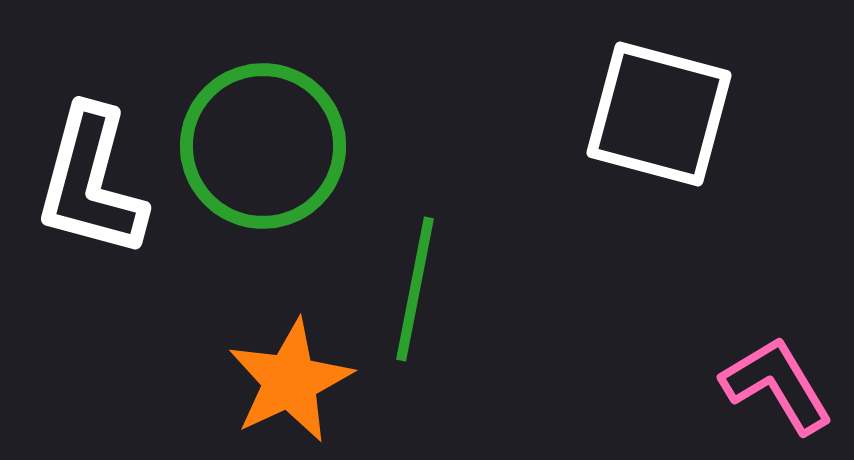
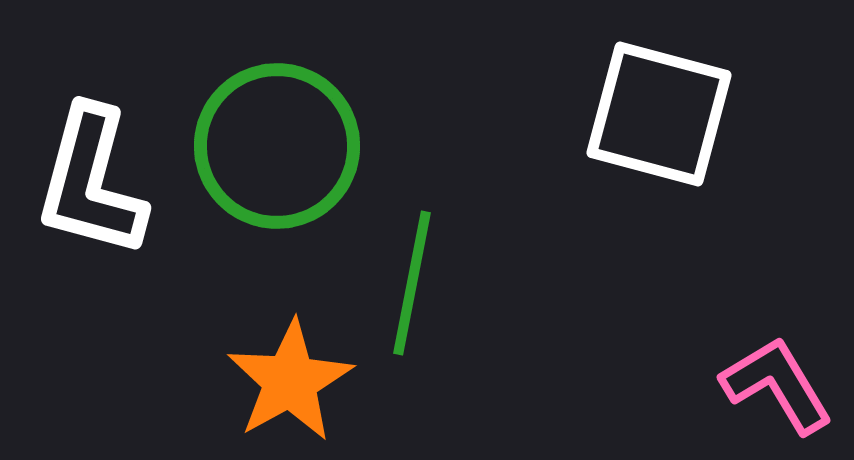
green circle: moved 14 px right
green line: moved 3 px left, 6 px up
orange star: rotated 4 degrees counterclockwise
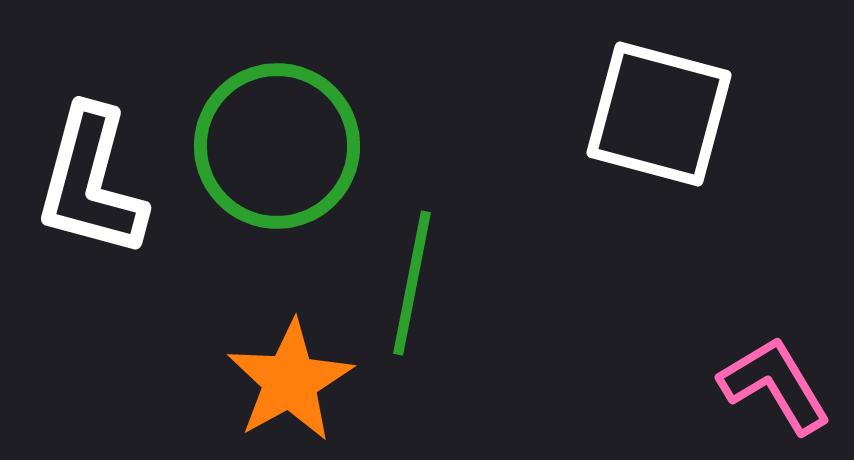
pink L-shape: moved 2 px left
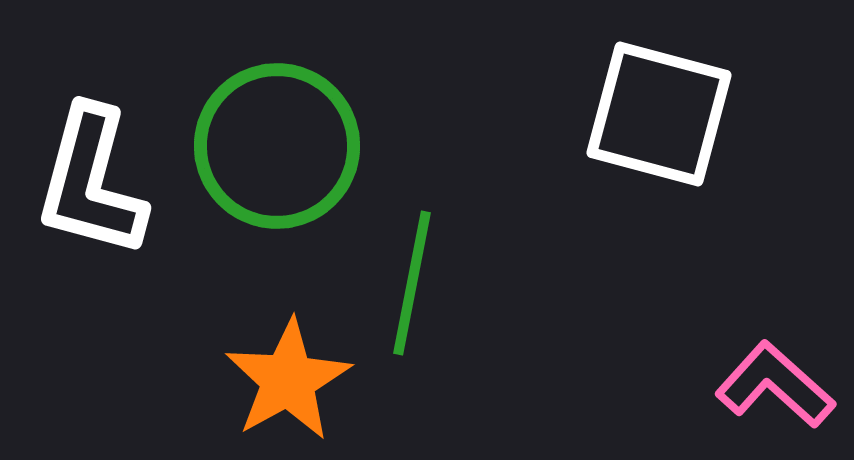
orange star: moved 2 px left, 1 px up
pink L-shape: rotated 17 degrees counterclockwise
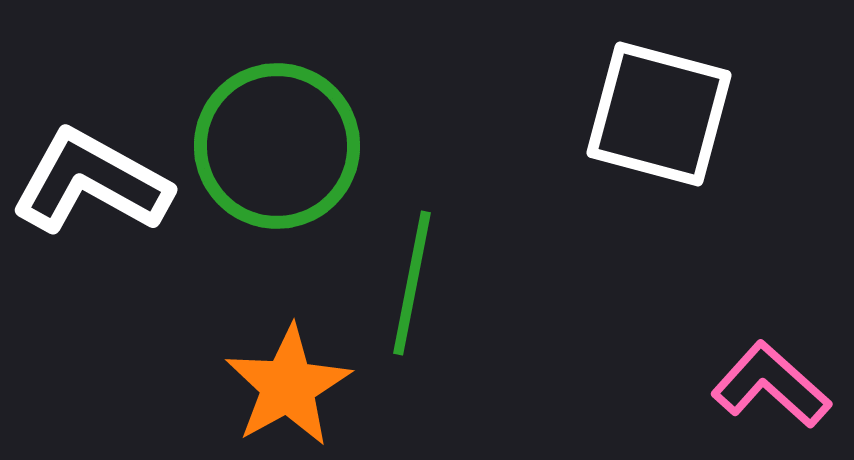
white L-shape: rotated 104 degrees clockwise
orange star: moved 6 px down
pink L-shape: moved 4 px left
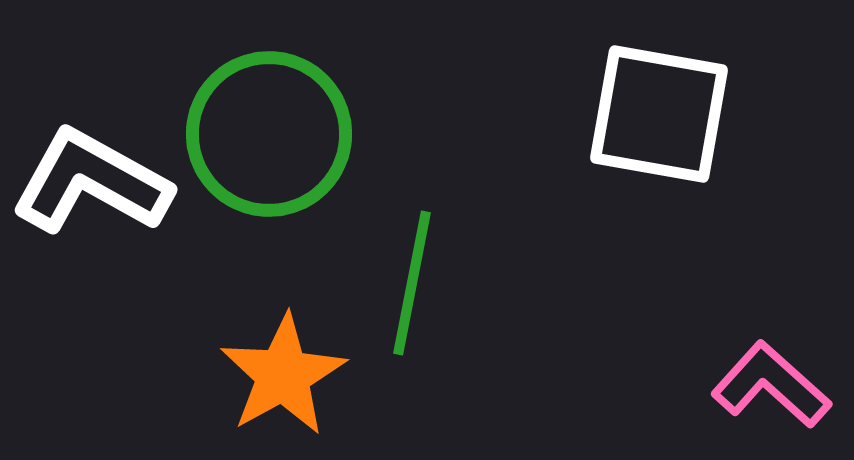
white square: rotated 5 degrees counterclockwise
green circle: moved 8 px left, 12 px up
orange star: moved 5 px left, 11 px up
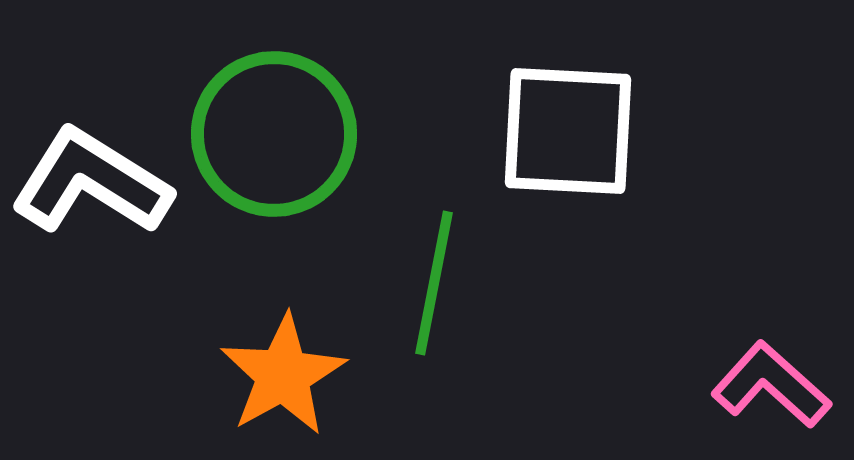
white square: moved 91 px left, 17 px down; rotated 7 degrees counterclockwise
green circle: moved 5 px right
white L-shape: rotated 3 degrees clockwise
green line: moved 22 px right
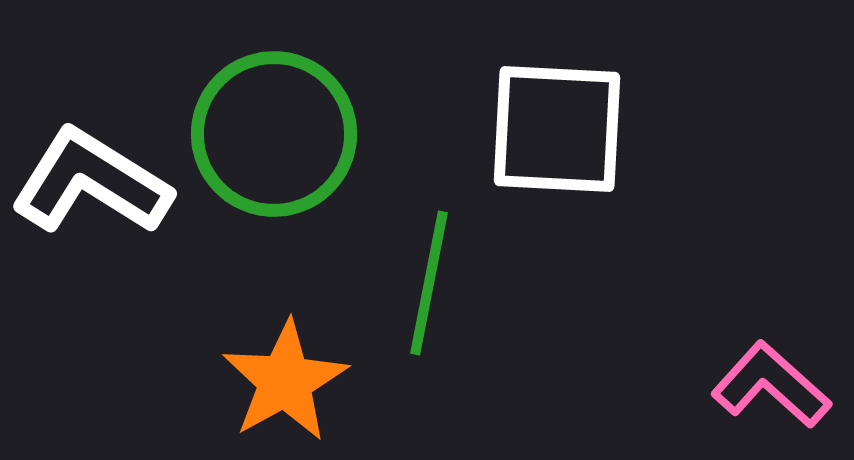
white square: moved 11 px left, 2 px up
green line: moved 5 px left
orange star: moved 2 px right, 6 px down
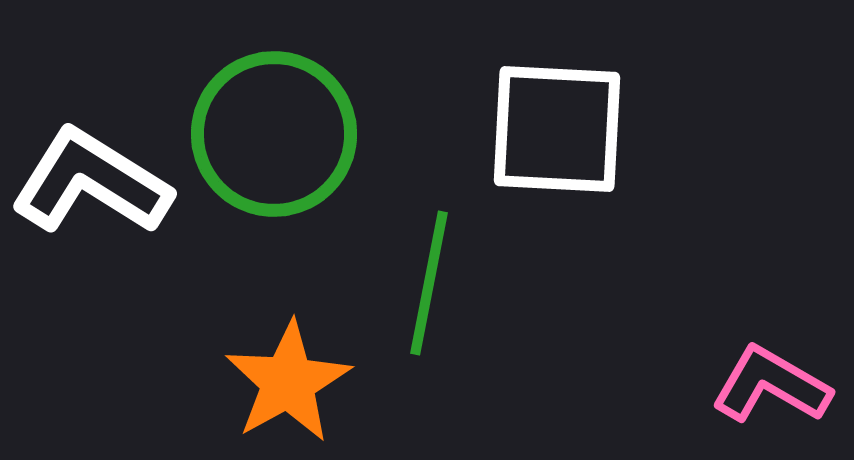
orange star: moved 3 px right, 1 px down
pink L-shape: rotated 12 degrees counterclockwise
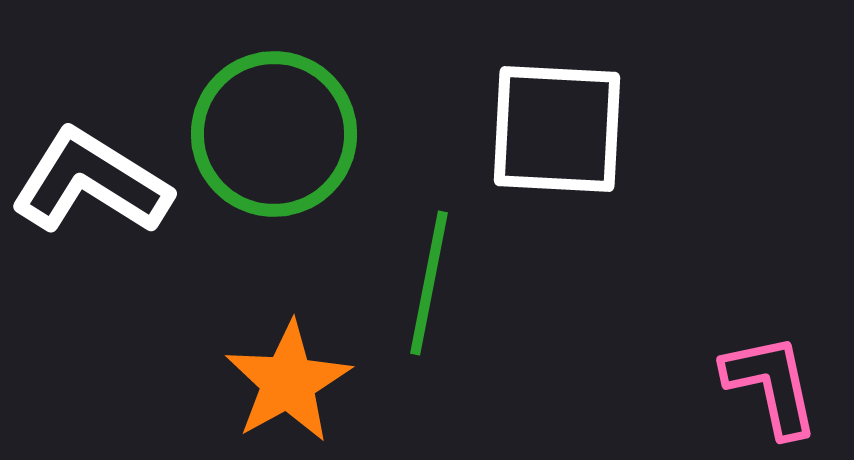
pink L-shape: rotated 48 degrees clockwise
